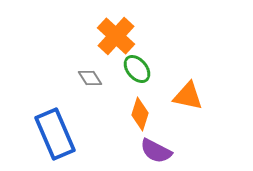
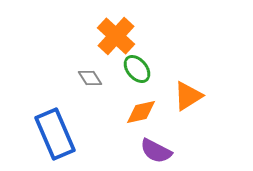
orange triangle: rotated 44 degrees counterclockwise
orange diamond: moved 1 px right, 2 px up; rotated 60 degrees clockwise
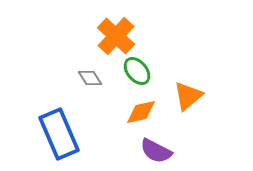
green ellipse: moved 2 px down
orange triangle: rotated 8 degrees counterclockwise
blue rectangle: moved 4 px right
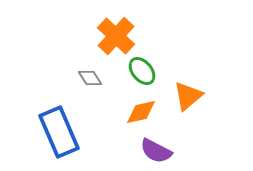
green ellipse: moved 5 px right
blue rectangle: moved 2 px up
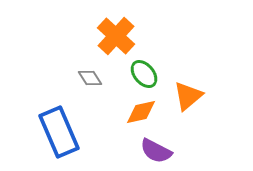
green ellipse: moved 2 px right, 3 px down
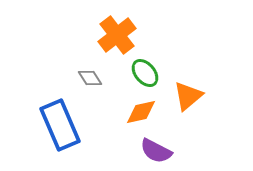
orange cross: moved 1 px right, 1 px up; rotated 9 degrees clockwise
green ellipse: moved 1 px right, 1 px up
blue rectangle: moved 1 px right, 7 px up
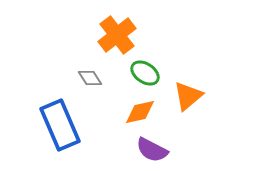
green ellipse: rotated 16 degrees counterclockwise
orange diamond: moved 1 px left
purple semicircle: moved 4 px left, 1 px up
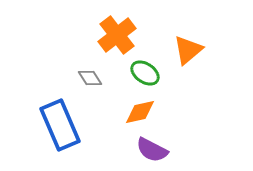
orange triangle: moved 46 px up
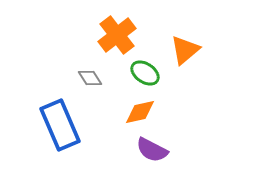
orange triangle: moved 3 px left
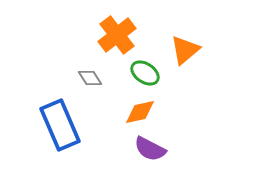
purple semicircle: moved 2 px left, 1 px up
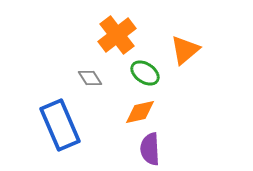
purple semicircle: rotated 60 degrees clockwise
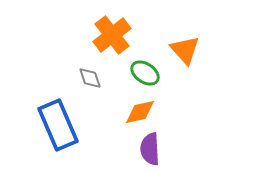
orange cross: moved 5 px left
orange triangle: rotated 32 degrees counterclockwise
gray diamond: rotated 15 degrees clockwise
blue rectangle: moved 2 px left
